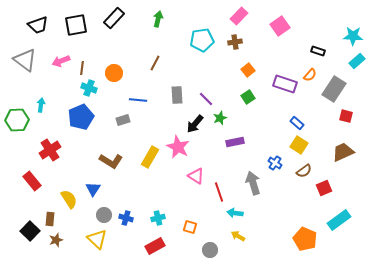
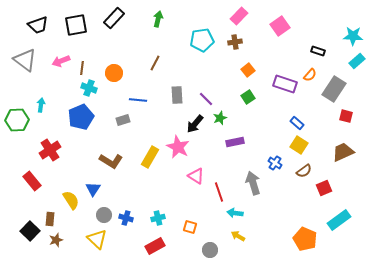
yellow semicircle at (69, 199): moved 2 px right, 1 px down
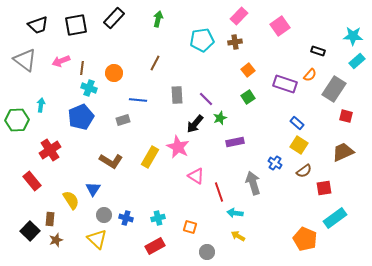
red square at (324, 188): rotated 14 degrees clockwise
cyan rectangle at (339, 220): moved 4 px left, 2 px up
gray circle at (210, 250): moved 3 px left, 2 px down
